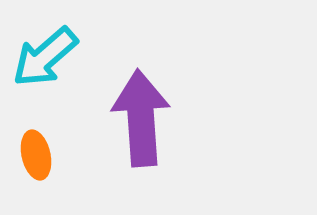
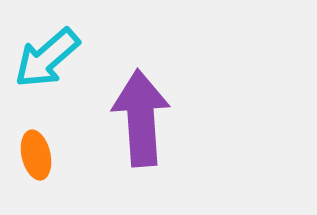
cyan arrow: moved 2 px right, 1 px down
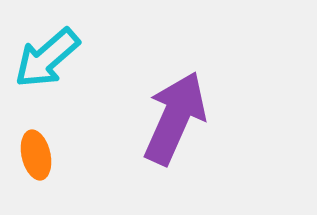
purple arrow: moved 34 px right; rotated 28 degrees clockwise
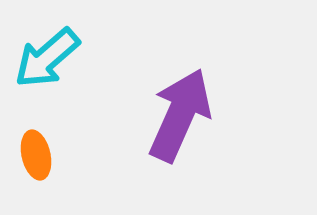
purple arrow: moved 5 px right, 3 px up
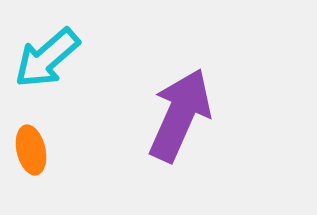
orange ellipse: moved 5 px left, 5 px up
